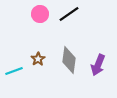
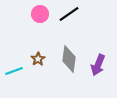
gray diamond: moved 1 px up
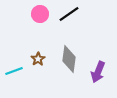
purple arrow: moved 7 px down
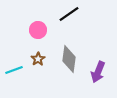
pink circle: moved 2 px left, 16 px down
cyan line: moved 1 px up
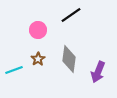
black line: moved 2 px right, 1 px down
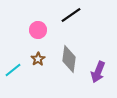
cyan line: moved 1 px left; rotated 18 degrees counterclockwise
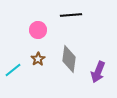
black line: rotated 30 degrees clockwise
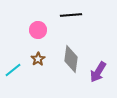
gray diamond: moved 2 px right
purple arrow: rotated 10 degrees clockwise
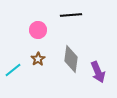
purple arrow: rotated 55 degrees counterclockwise
